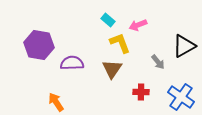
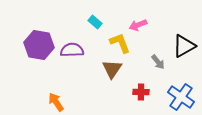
cyan rectangle: moved 13 px left, 2 px down
purple semicircle: moved 13 px up
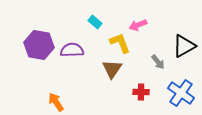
blue cross: moved 4 px up
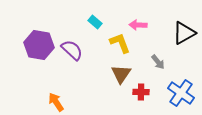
pink arrow: rotated 24 degrees clockwise
black triangle: moved 13 px up
purple semicircle: rotated 45 degrees clockwise
brown triangle: moved 9 px right, 5 px down
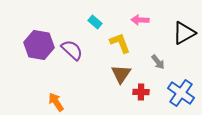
pink arrow: moved 2 px right, 5 px up
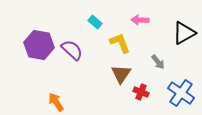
red cross: rotated 21 degrees clockwise
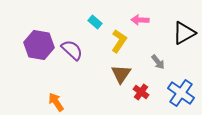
yellow L-shape: moved 1 px left, 2 px up; rotated 55 degrees clockwise
red cross: rotated 14 degrees clockwise
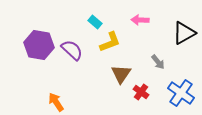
yellow L-shape: moved 9 px left, 1 px down; rotated 35 degrees clockwise
